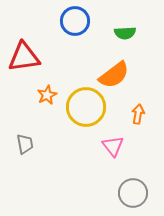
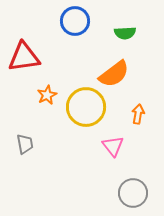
orange semicircle: moved 1 px up
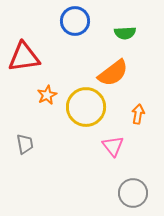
orange semicircle: moved 1 px left, 1 px up
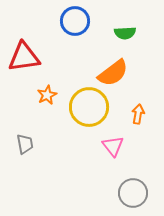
yellow circle: moved 3 px right
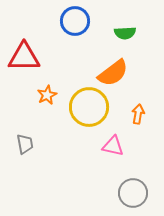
red triangle: rotated 8 degrees clockwise
pink triangle: rotated 40 degrees counterclockwise
